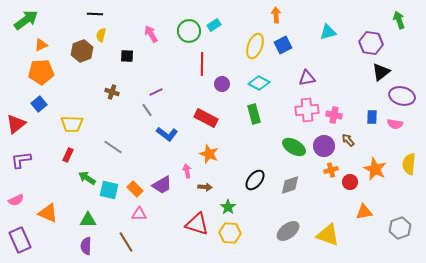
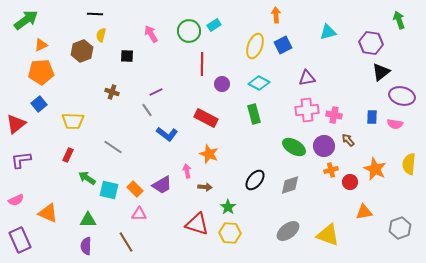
yellow trapezoid at (72, 124): moved 1 px right, 3 px up
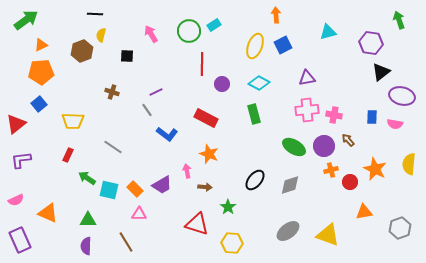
yellow hexagon at (230, 233): moved 2 px right, 10 px down
